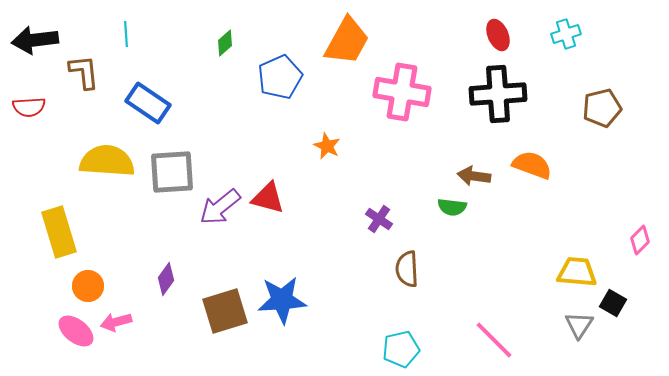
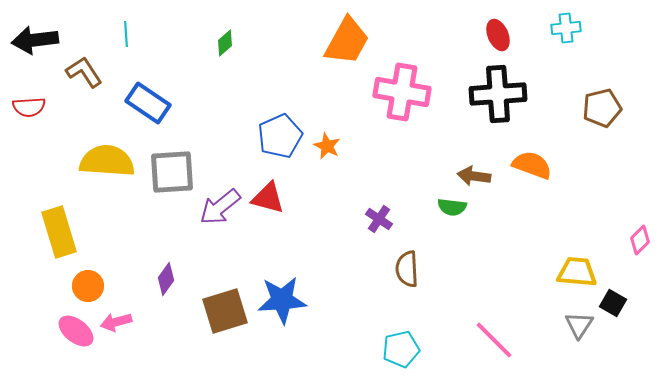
cyan cross: moved 6 px up; rotated 12 degrees clockwise
brown L-shape: rotated 27 degrees counterclockwise
blue pentagon: moved 59 px down
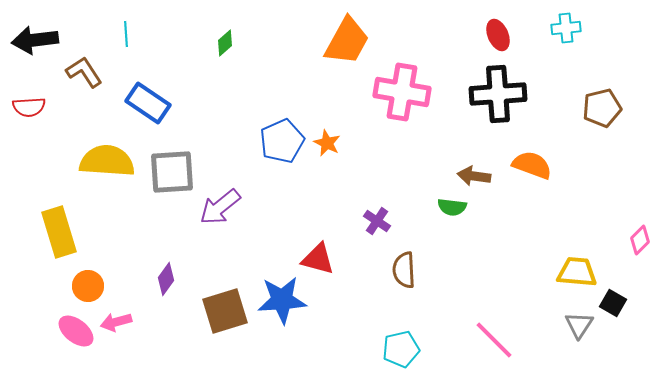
blue pentagon: moved 2 px right, 5 px down
orange star: moved 3 px up
red triangle: moved 50 px right, 61 px down
purple cross: moved 2 px left, 2 px down
brown semicircle: moved 3 px left, 1 px down
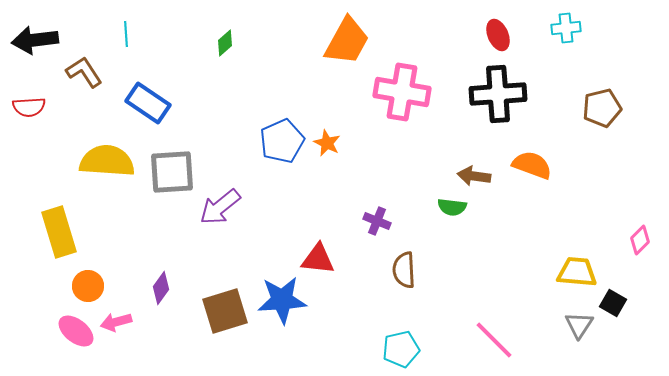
purple cross: rotated 12 degrees counterclockwise
red triangle: rotated 9 degrees counterclockwise
purple diamond: moved 5 px left, 9 px down
